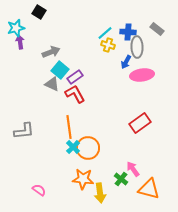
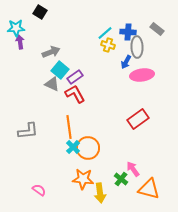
black square: moved 1 px right
cyan star: rotated 12 degrees clockwise
red rectangle: moved 2 px left, 4 px up
gray L-shape: moved 4 px right
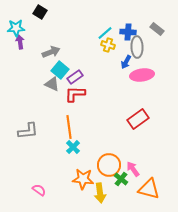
red L-shape: rotated 60 degrees counterclockwise
orange circle: moved 21 px right, 17 px down
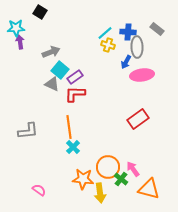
orange circle: moved 1 px left, 2 px down
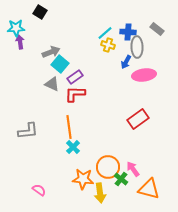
cyan square: moved 6 px up
pink ellipse: moved 2 px right
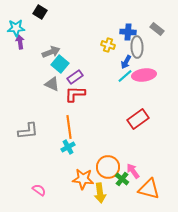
cyan line: moved 20 px right, 43 px down
cyan cross: moved 5 px left; rotated 16 degrees clockwise
pink arrow: moved 2 px down
green cross: moved 1 px right
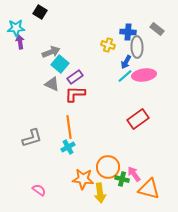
gray L-shape: moved 4 px right, 7 px down; rotated 10 degrees counterclockwise
pink arrow: moved 1 px right, 3 px down
green cross: rotated 24 degrees counterclockwise
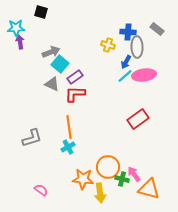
black square: moved 1 px right; rotated 16 degrees counterclockwise
pink semicircle: moved 2 px right
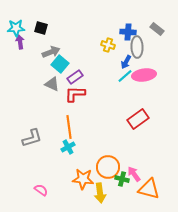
black square: moved 16 px down
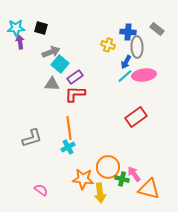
gray triangle: rotated 21 degrees counterclockwise
red rectangle: moved 2 px left, 2 px up
orange line: moved 1 px down
